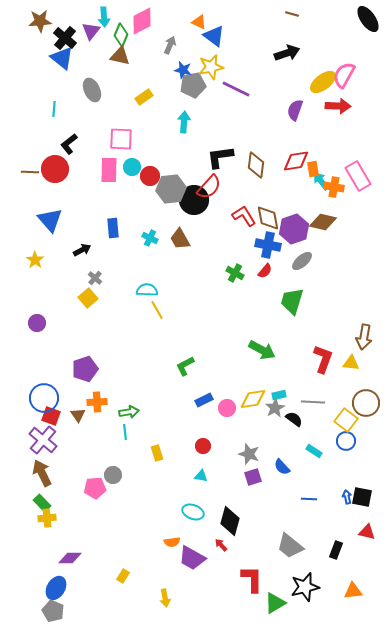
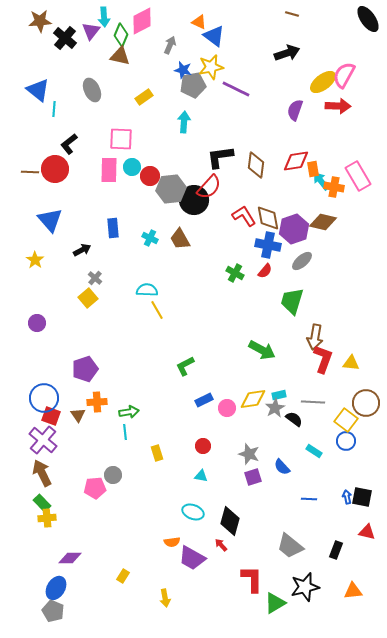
blue triangle at (62, 58): moved 24 px left, 32 px down
brown arrow at (364, 337): moved 49 px left
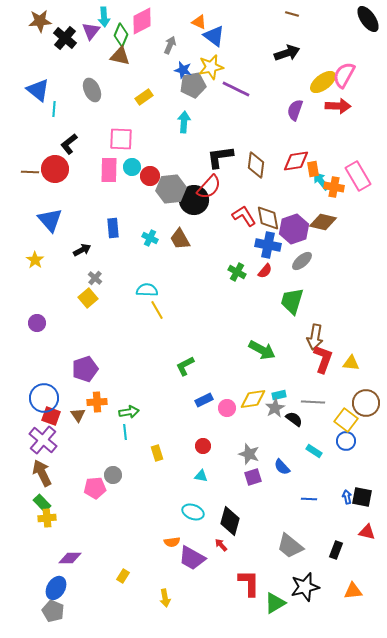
green cross at (235, 273): moved 2 px right, 1 px up
red L-shape at (252, 579): moved 3 px left, 4 px down
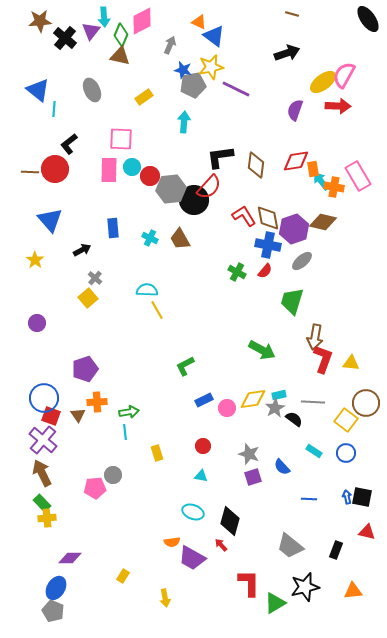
blue circle at (346, 441): moved 12 px down
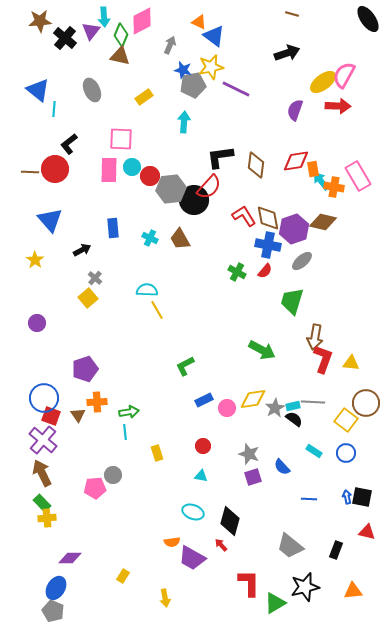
cyan rectangle at (279, 395): moved 14 px right, 11 px down
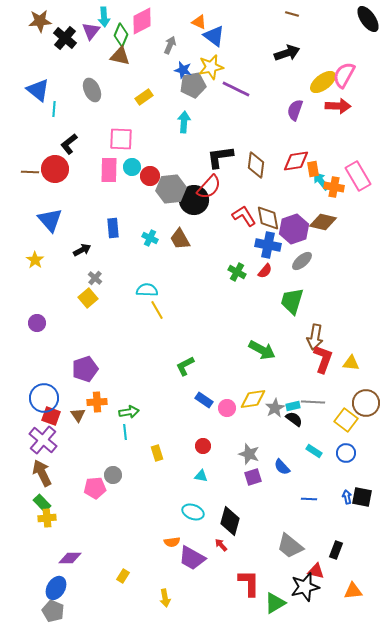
blue rectangle at (204, 400): rotated 60 degrees clockwise
red triangle at (367, 532): moved 51 px left, 39 px down
